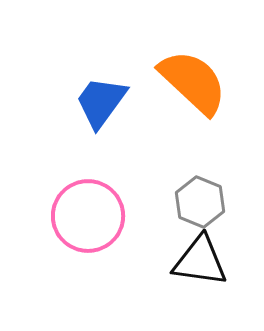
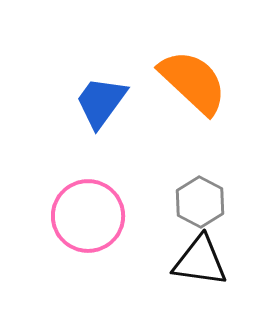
gray hexagon: rotated 6 degrees clockwise
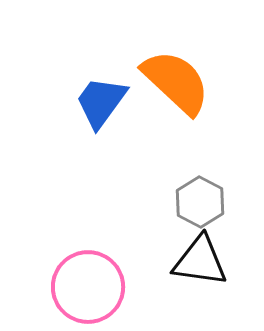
orange semicircle: moved 17 px left
pink circle: moved 71 px down
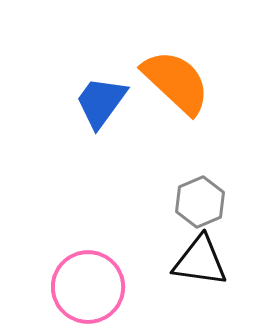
gray hexagon: rotated 9 degrees clockwise
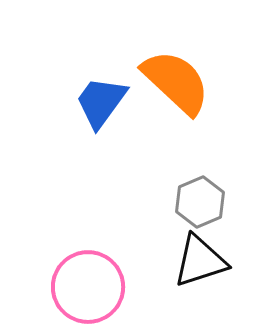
black triangle: rotated 26 degrees counterclockwise
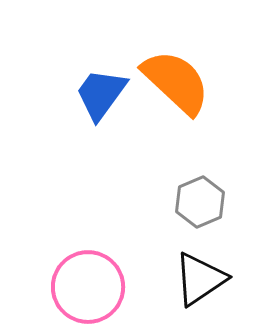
blue trapezoid: moved 8 px up
black triangle: moved 18 px down; rotated 16 degrees counterclockwise
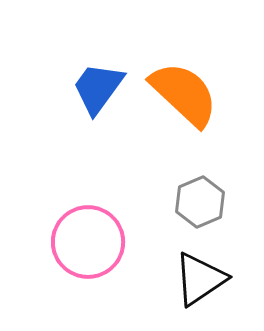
orange semicircle: moved 8 px right, 12 px down
blue trapezoid: moved 3 px left, 6 px up
pink circle: moved 45 px up
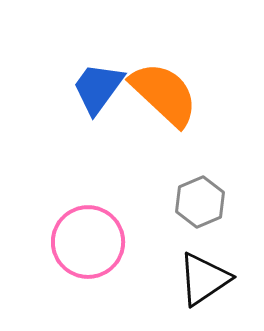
orange semicircle: moved 20 px left
black triangle: moved 4 px right
